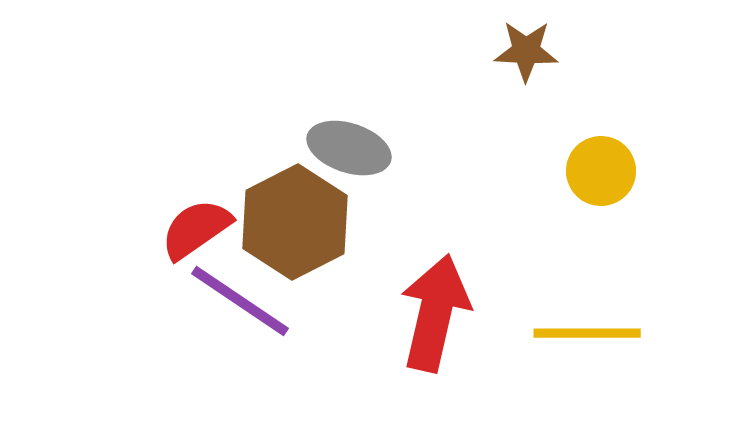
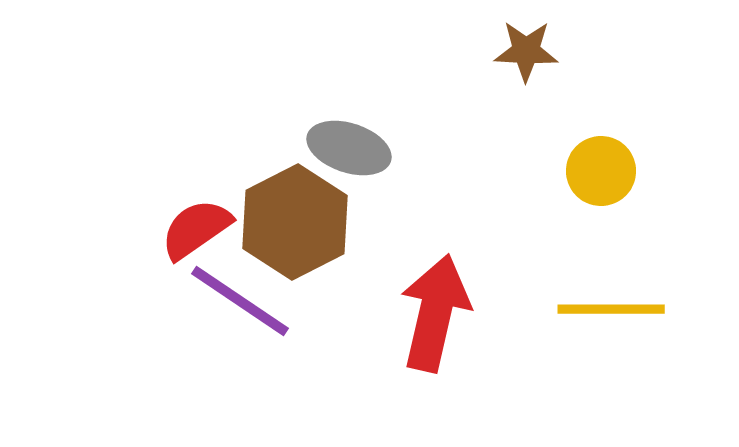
yellow line: moved 24 px right, 24 px up
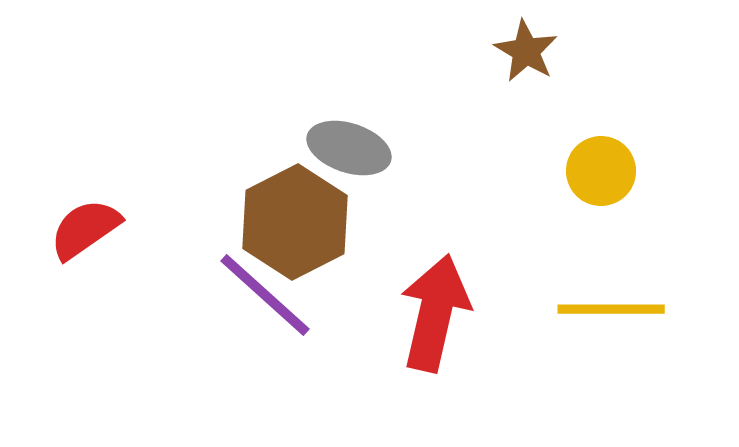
brown star: rotated 28 degrees clockwise
red semicircle: moved 111 px left
purple line: moved 25 px right, 6 px up; rotated 8 degrees clockwise
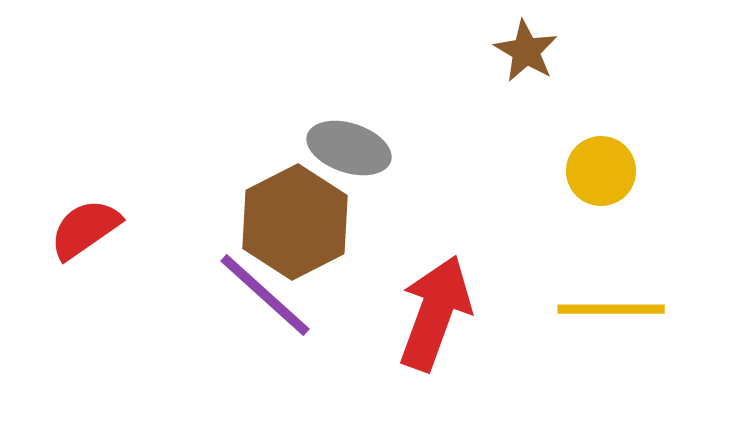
red arrow: rotated 7 degrees clockwise
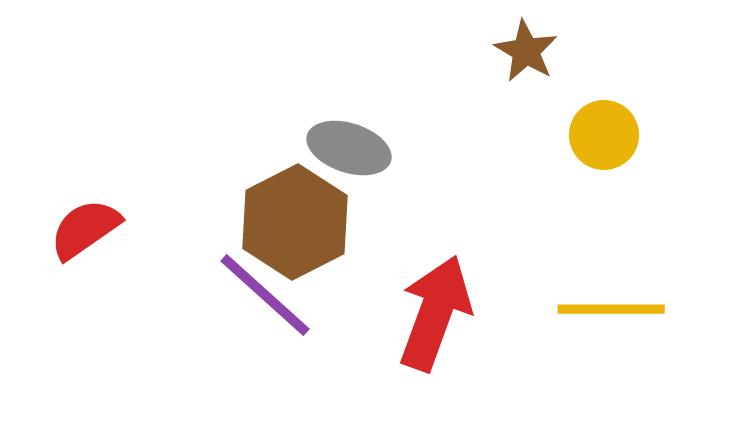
yellow circle: moved 3 px right, 36 px up
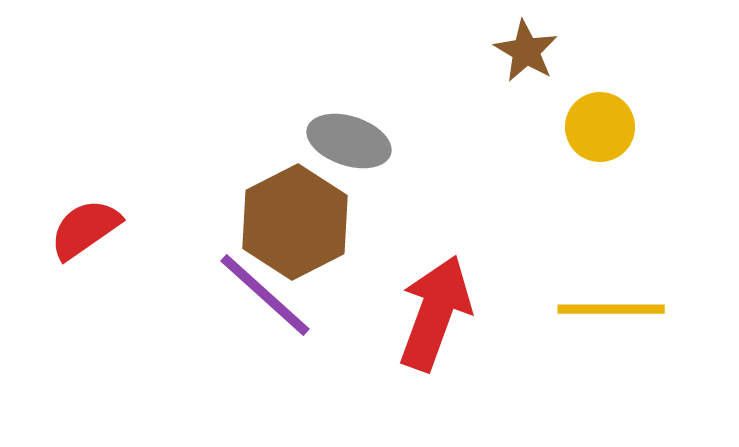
yellow circle: moved 4 px left, 8 px up
gray ellipse: moved 7 px up
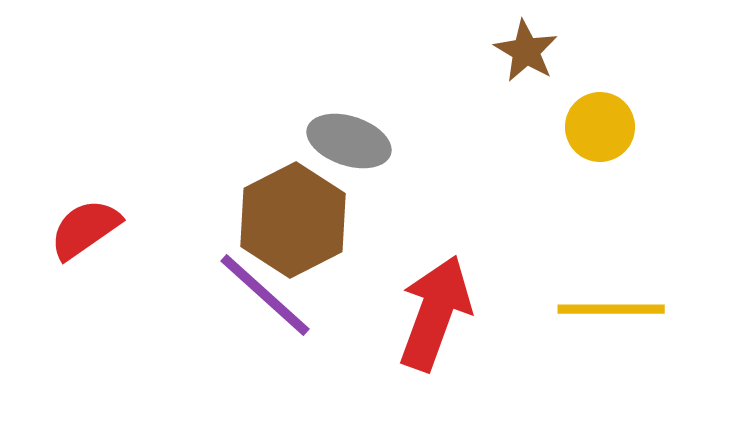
brown hexagon: moved 2 px left, 2 px up
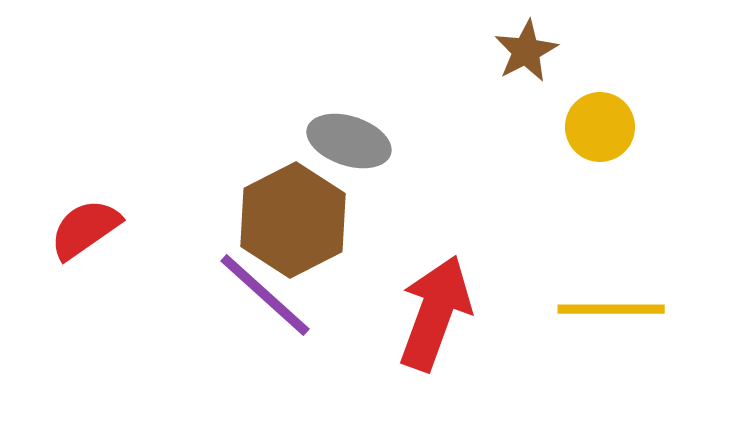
brown star: rotated 14 degrees clockwise
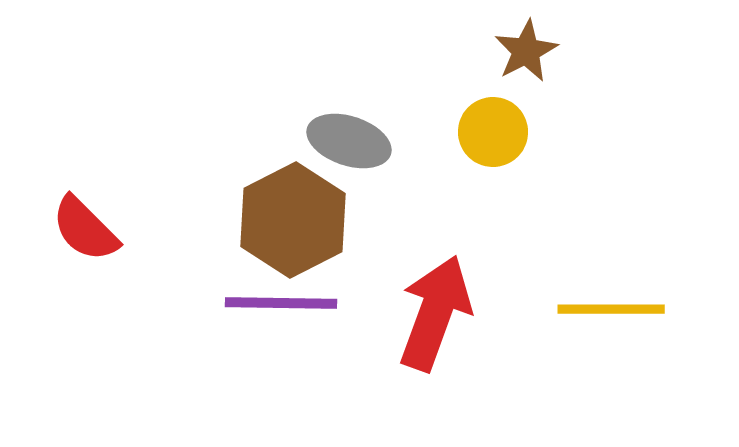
yellow circle: moved 107 px left, 5 px down
red semicircle: rotated 100 degrees counterclockwise
purple line: moved 16 px right, 8 px down; rotated 41 degrees counterclockwise
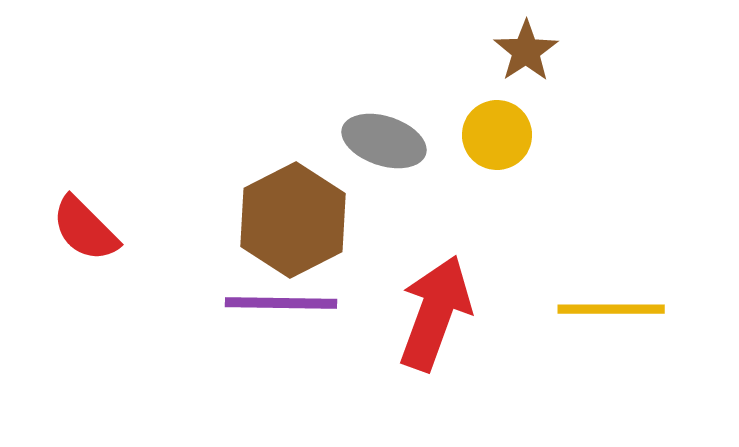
brown star: rotated 6 degrees counterclockwise
yellow circle: moved 4 px right, 3 px down
gray ellipse: moved 35 px right
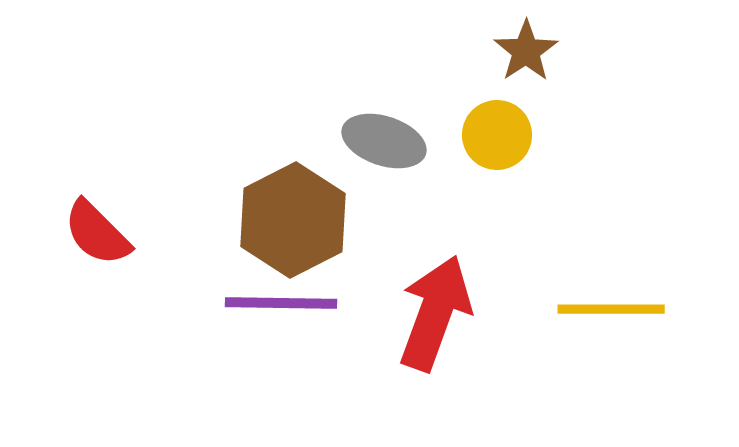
red semicircle: moved 12 px right, 4 px down
